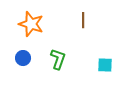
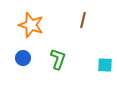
brown line: rotated 14 degrees clockwise
orange star: moved 1 px down
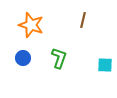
green L-shape: moved 1 px right, 1 px up
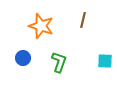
orange star: moved 10 px right, 1 px down
green L-shape: moved 4 px down
cyan square: moved 4 px up
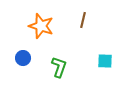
green L-shape: moved 5 px down
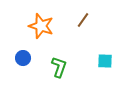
brown line: rotated 21 degrees clockwise
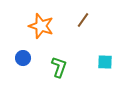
cyan square: moved 1 px down
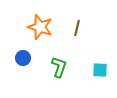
brown line: moved 6 px left, 8 px down; rotated 21 degrees counterclockwise
orange star: moved 1 px left, 1 px down
cyan square: moved 5 px left, 8 px down
